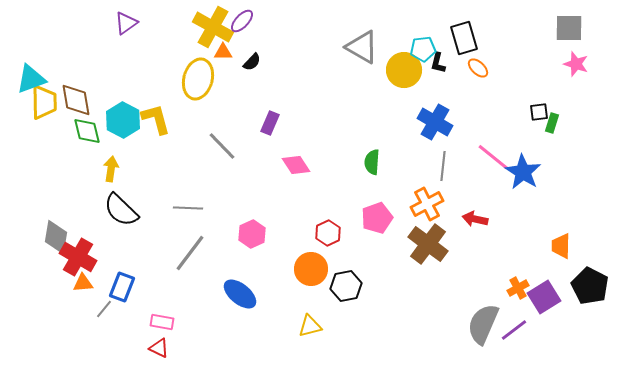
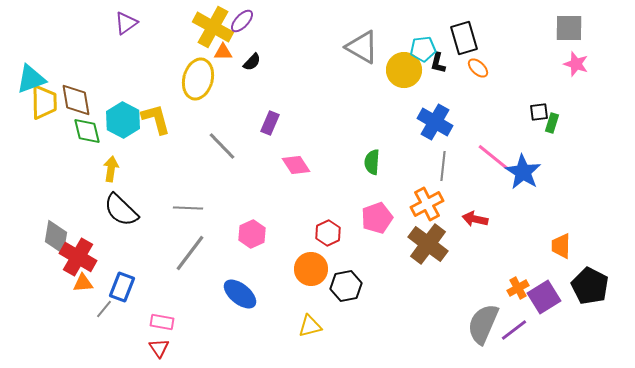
red triangle at (159, 348): rotated 30 degrees clockwise
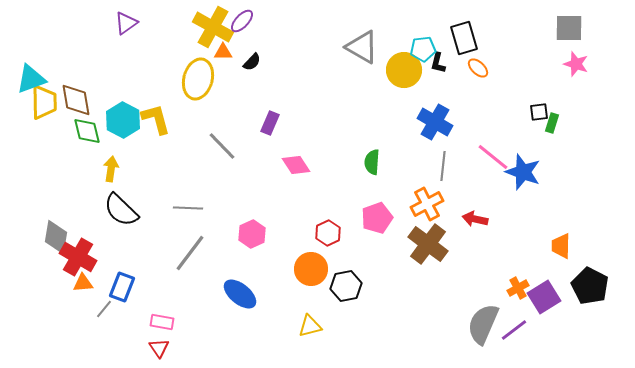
blue star at (523, 172): rotated 12 degrees counterclockwise
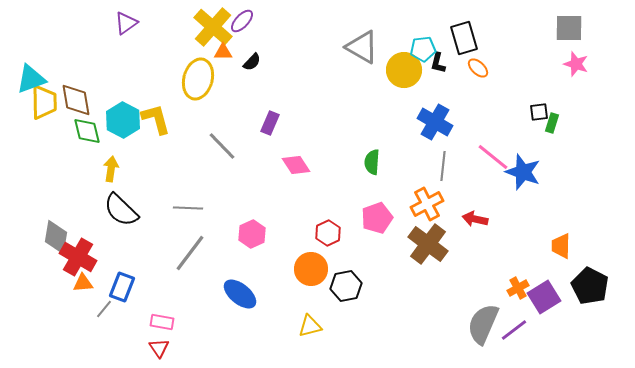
yellow cross at (213, 27): rotated 12 degrees clockwise
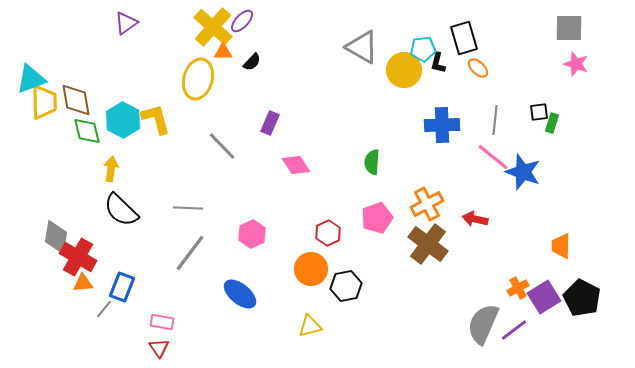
blue cross at (435, 122): moved 7 px right, 3 px down; rotated 32 degrees counterclockwise
gray line at (443, 166): moved 52 px right, 46 px up
black pentagon at (590, 286): moved 8 px left, 12 px down
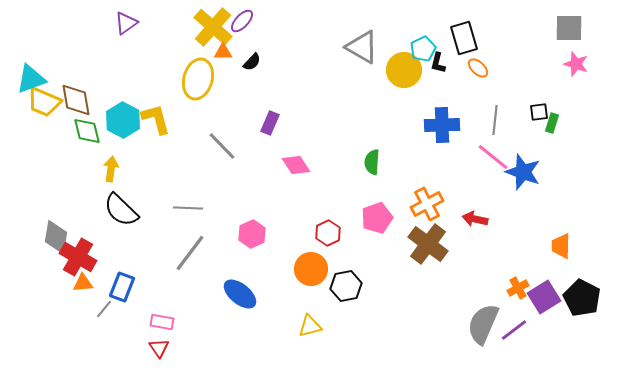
cyan pentagon at (423, 49): rotated 20 degrees counterclockwise
yellow trapezoid at (44, 102): rotated 114 degrees clockwise
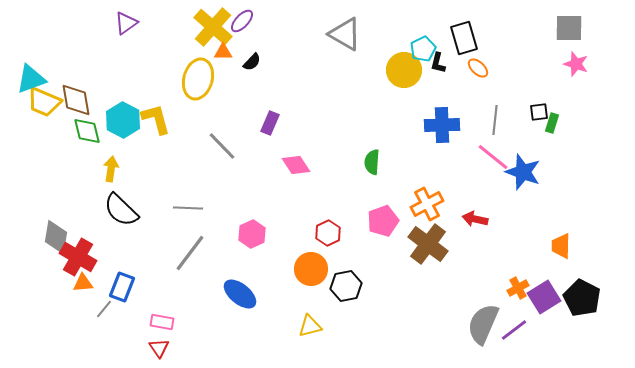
gray triangle at (362, 47): moved 17 px left, 13 px up
pink pentagon at (377, 218): moved 6 px right, 3 px down
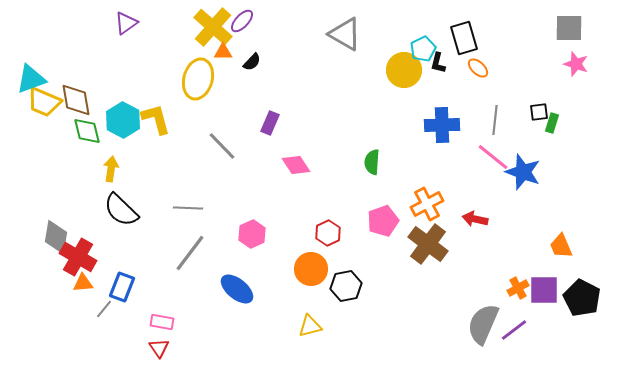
orange trapezoid at (561, 246): rotated 24 degrees counterclockwise
blue ellipse at (240, 294): moved 3 px left, 5 px up
purple square at (544, 297): moved 7 px up; rotated 32 degrees clockwise
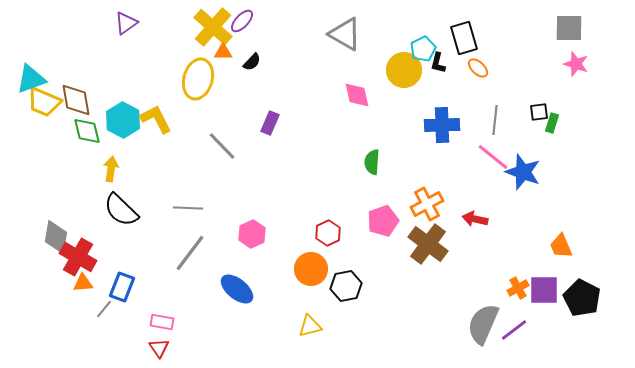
yellow L-shape at (156, 119): rotated 12 degrees counterclockwise
pink diamond at (296, 165): moved 61 px right, 70 px up; rotated 20 degrees clockwise
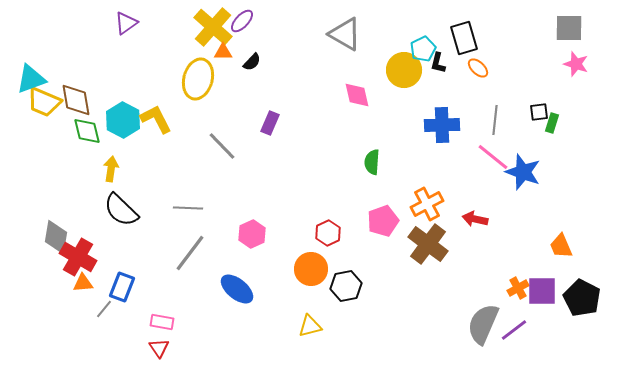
purple square at (544, 290): moved 2 px left, 1 px down
